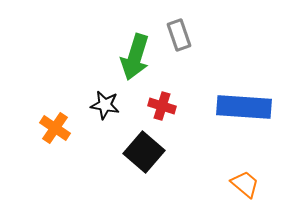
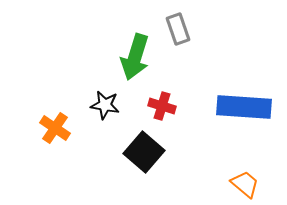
gray rectangle: moved 1 px left, 6 px up
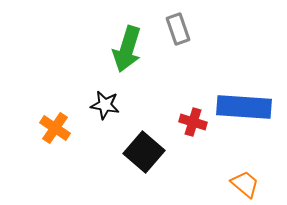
green arrow: moved 8 px left, 8 px up
red cross: moved 31 px right, 16 px down
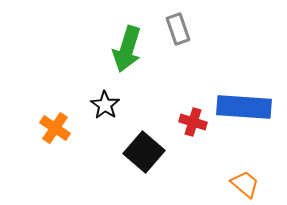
black star: rotated 24 degrees clockwise
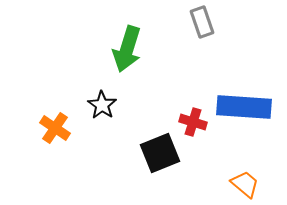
gray rectangle: moved 24 px right, 7 px up
black star: moved 3 px left
black square: moved 16 px right, 1 px down; rotated 27 degrees clockwise
